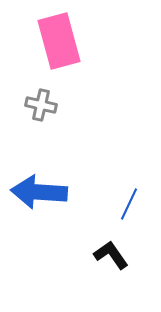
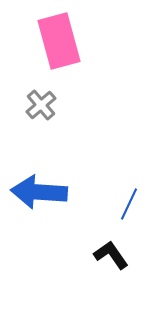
gray cross: rotated 36 degrees clockwise
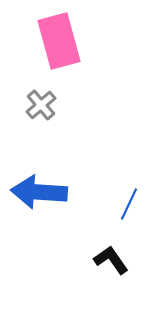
black L-shape: moved 5 px down
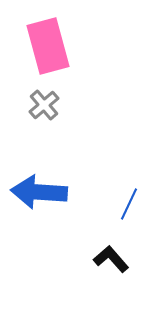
pink rectangle: moved 11 px left, 5 px down
gray cross: moved 3 px right
black L-shape: moved 1 px up; rotated 6 degrees counterclockwise
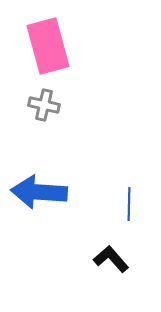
gray cross: rotated 36 degrees counterclockwise
blue line: rotated 24 degrees counterclockwise
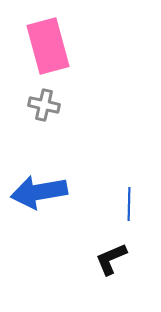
blue arrow: rotated 14 degrees counterclockwise
black L-shape: rotated 72 degrees counterclockwise
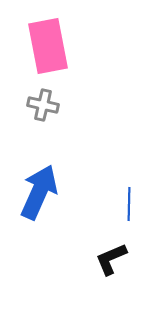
pink rectangle: rotated 4 degrees clockwise
gray cross: moved 1 px left
blue arrow: rotated 124 degrees clockwise
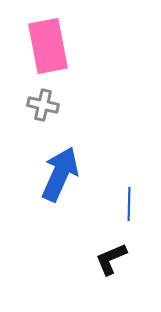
blue arrow: moved 21 px right, 18 px up
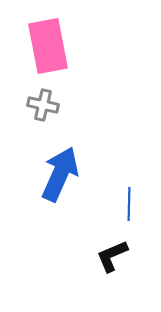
black L-shape: moved 1 px right, 3 px up
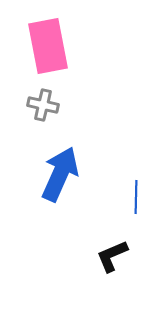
blue line: moved 7 px right, 7 px up
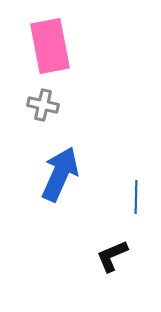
pink rectangle: moved 2 px right
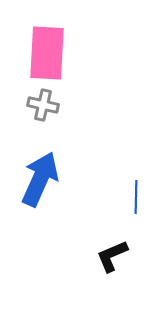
pink rectangle: moved 3 px left, 7 px down; rotated 14 degrees clockwise
blue arrow: moved 20 px left, 5 px down
